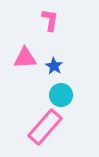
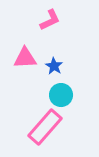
pink L-shape: rotated 55 degrees clockwise
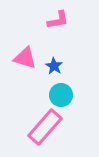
pink L-shape: moved 8 px right; rotated 15 degrees clockwise
pink triangle: rotated 20 degrees clockwise
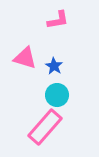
cyan circle: moved 4 px left
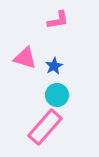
blue star: rotated 12 degrees clockwise
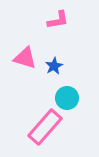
cyan circle: moved 10 px right, 3 px down
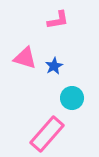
cyan circle: moved 5 px right
pink rectangle: moved 2 px right, 7 px down
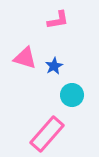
cyan circle: moved 3 px up
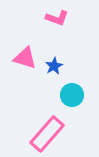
pink L-shape: moved 1 px left, 2 px up; rotated 30 degrees clockwise
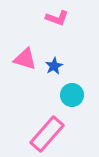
pink triangle: moved 1 px down
